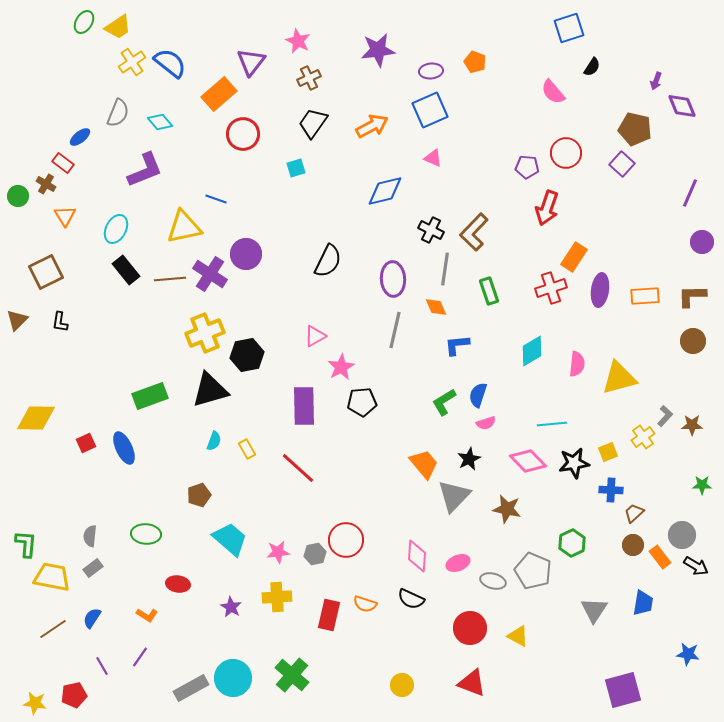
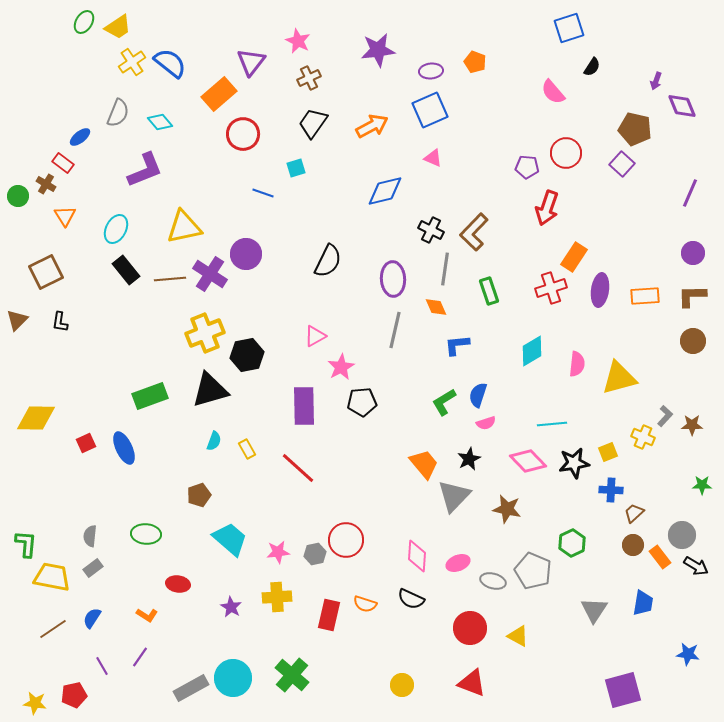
blue line at (216, 199): moved 47 px right, 6 px up
purple circle at (702, 242): moved 9 px left, 11 px down
yellow cross at (643, 437): rotated 30 degrees counterclockwise
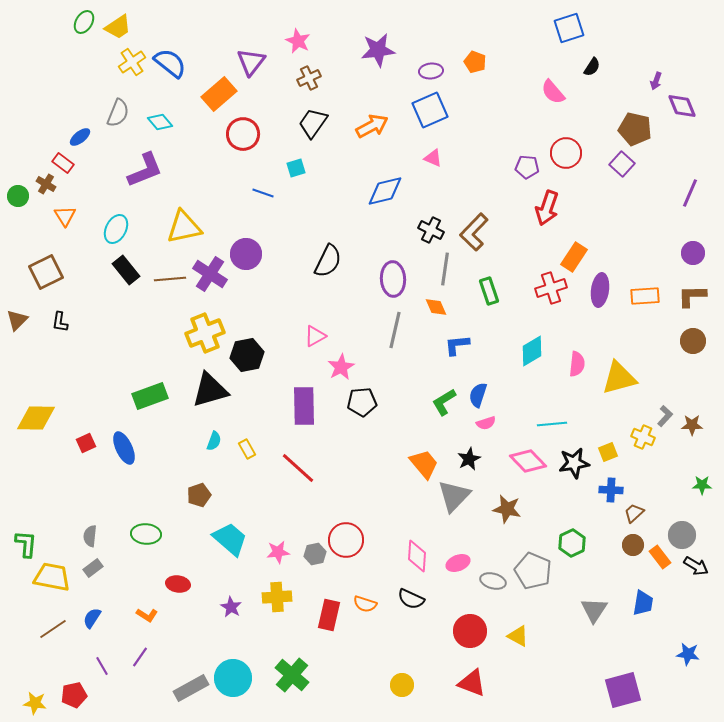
red circle at (470, 628): moved 3 px down
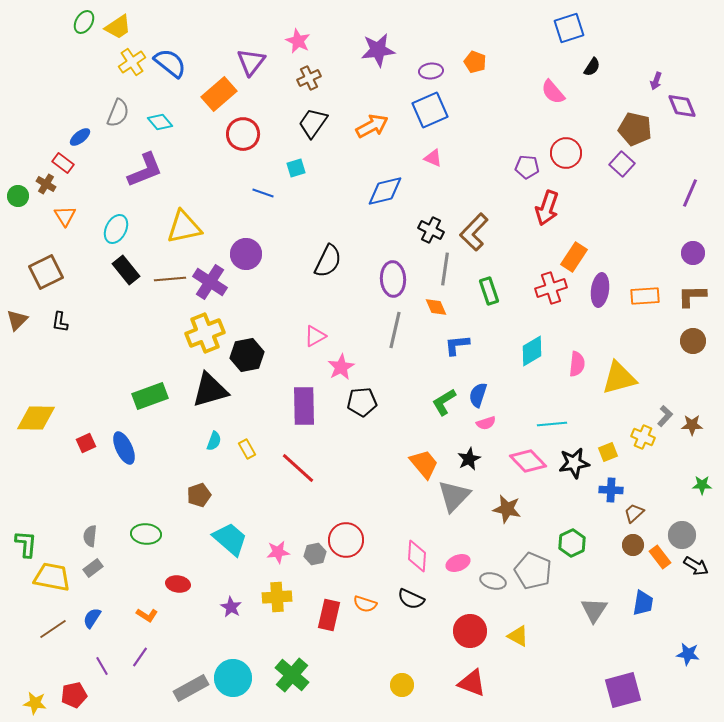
purple cross at (210, 274): moved 8 px down
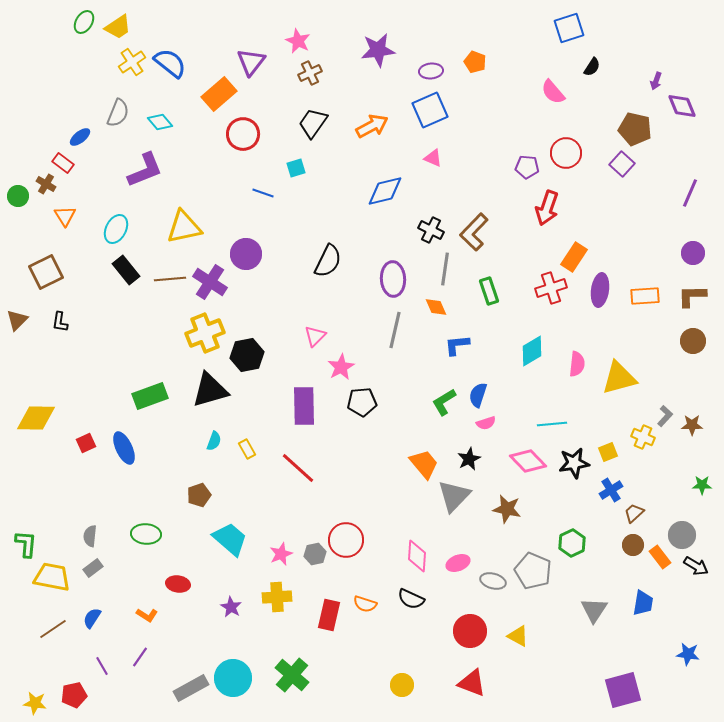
brown cross at (309, 78): moved 1 px right, 5 px up
pink triangle at (315, 336): rotated 15 degrees counterclockwise
blue cross at (611, 490): rotated 35 degrees counterclockwise
pink star at (278, 552): moved 3 px right, 2 px down; rotated 15 degrees counterclockwise
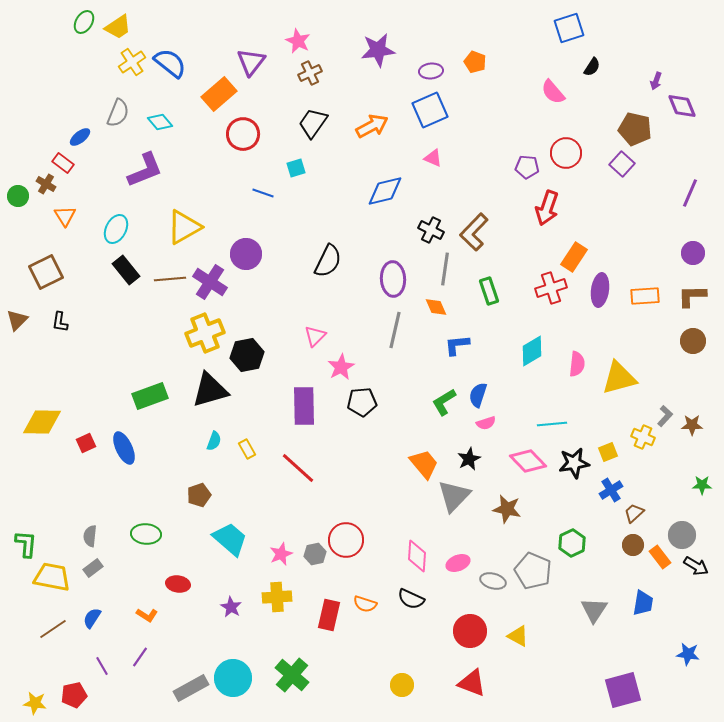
yellow triangle at (184, 227): rotated 18 degrees counterclockwise
yellow diamond at (36, 418): moved 6 px right, 4 px down
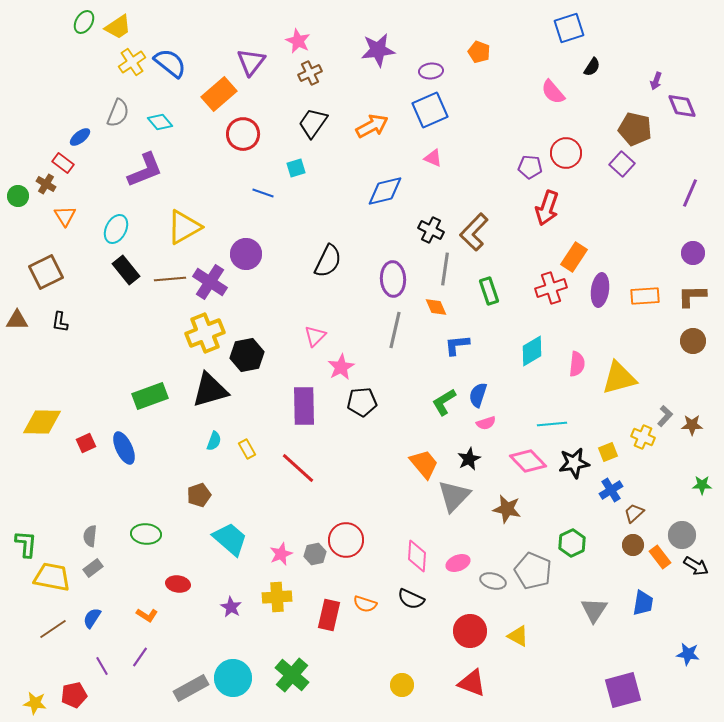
orange pentagon at (475, 62): moved 4 px right, 10 px up
purple pentagon at (527, 167): moved 3 px right
brown triangle at (17, 320): rotated 45 degrees clockwise
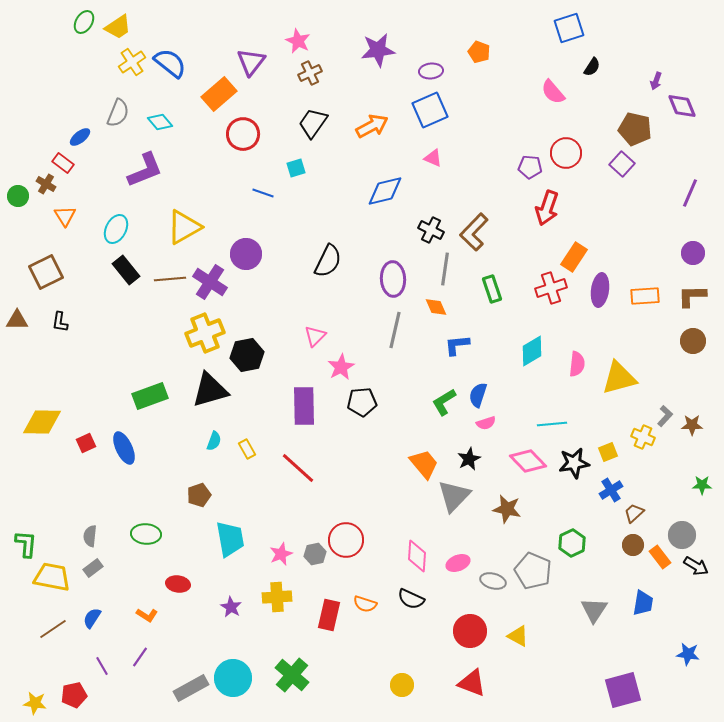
green rectangle at (489, 291): moved 3 px right, 2 px up
cyan trapezoid at (230, 539): rotated 39 degrees clockwise
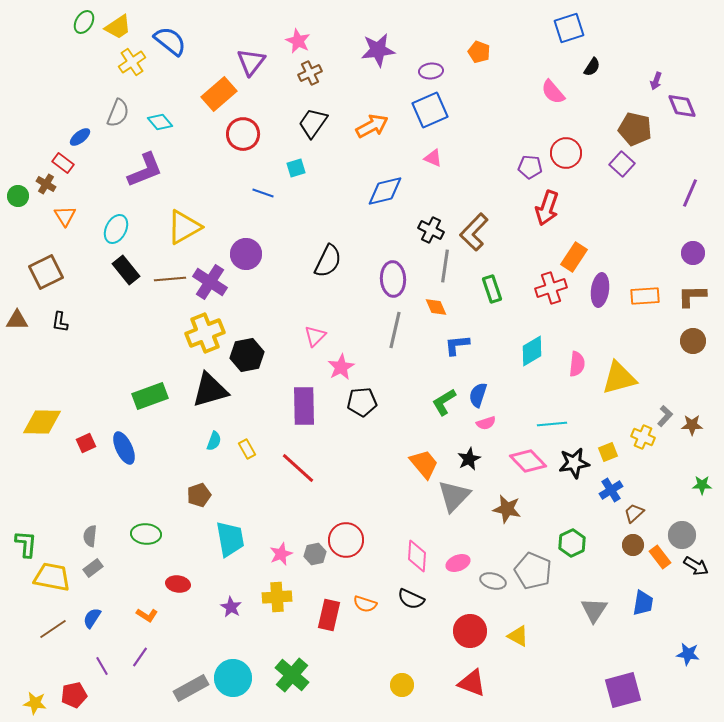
blue semicircle at (170, 63): moved 22 px up
gray line at (445, 269): moved 3 px up
